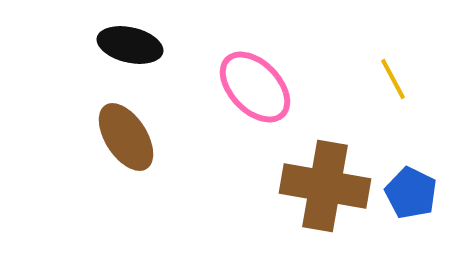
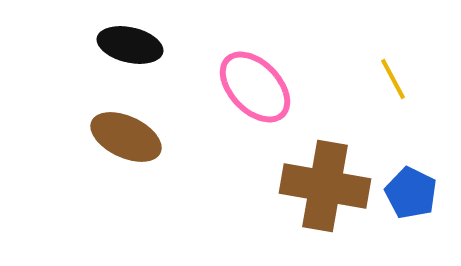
brown ellipse: rotated 32 degrees counterclockwise
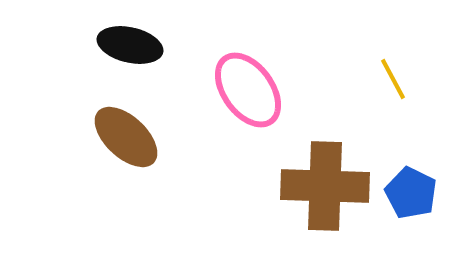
pink ellipse: moved 7 px left, 3 px down; rotated 8 degrees clockwise
brown ellipse: rotated 18 degrees clockwise
brown cross: rotated 8 degrees counterclockwise
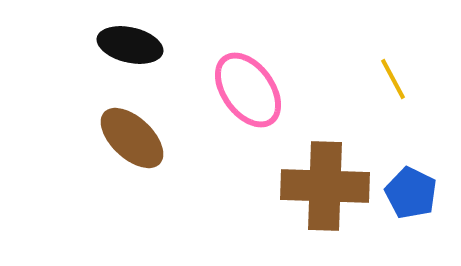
brown ellipse: moved 6 px right, 1 px down
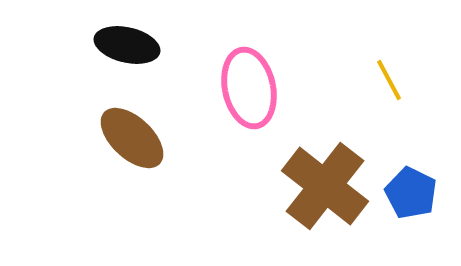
black ellipse: moved 3 px left
yellow line: moved 4 px left, 1 px down
pink ellipse: moved 1 px right, 2 px up; rotated 24 degrees clockwise
brown cross: rotated 36 degrees clockwise
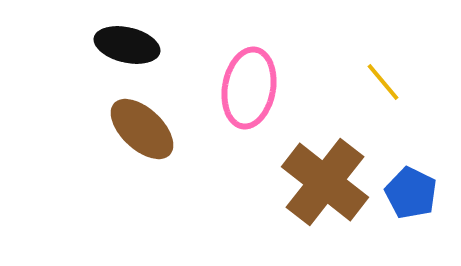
yellow line: moved 6 px left, 2 px down; rotated 12 degrees counterclockwise
pink ellipse: rotated 22 degrees clockwise
brown ellipse: moved 10 px right, 9 px up
brown cross: moved 4 px up
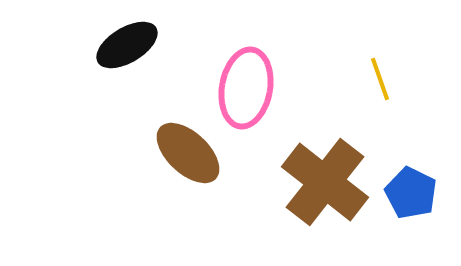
black ellipse: rotated 44 degrees counterclockwise
yellow line: moved 3 px left, 3 px up; rotated 21 degrees clockwise
pink ellipse: moved 3 px left
brown ellipse: moved 46 px right, 24 px down
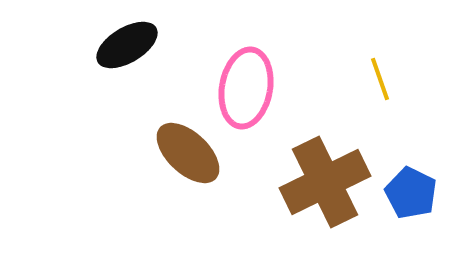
brown cross: rotated 26 degrees clockwise
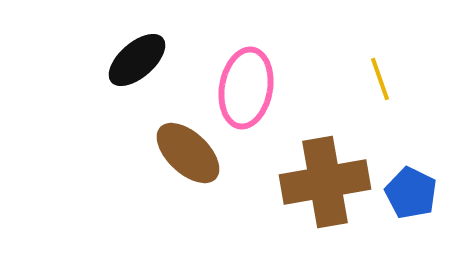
black ellipse: moved 10 px right, 15 px down; rotated 10 degrees counterclockwise
brown cross: rotated 16 degrees clockwise
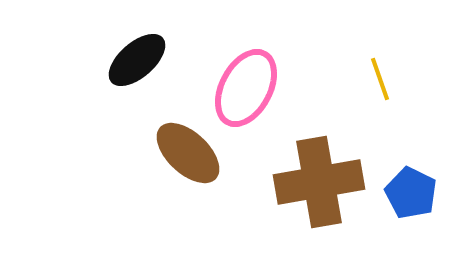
pink ellipse: rotated 18 degrees clockwise
brown cross: moved 6 px left
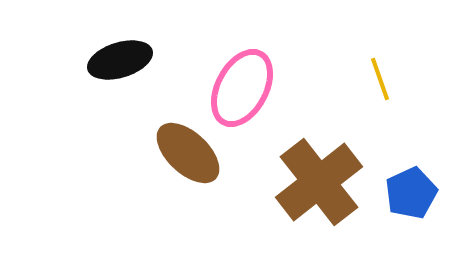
black ellipse: moved 17 px left; rotated 24 degrees clockwise
pink ellipse: moved 4 px left
brown cross: rotated 28 degrees counterclockwise
blue pentagon: rotated 21 degrees clockwise
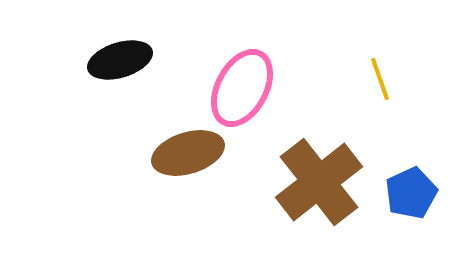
brown ellipse: rotated 60 degrees counterclockwise
